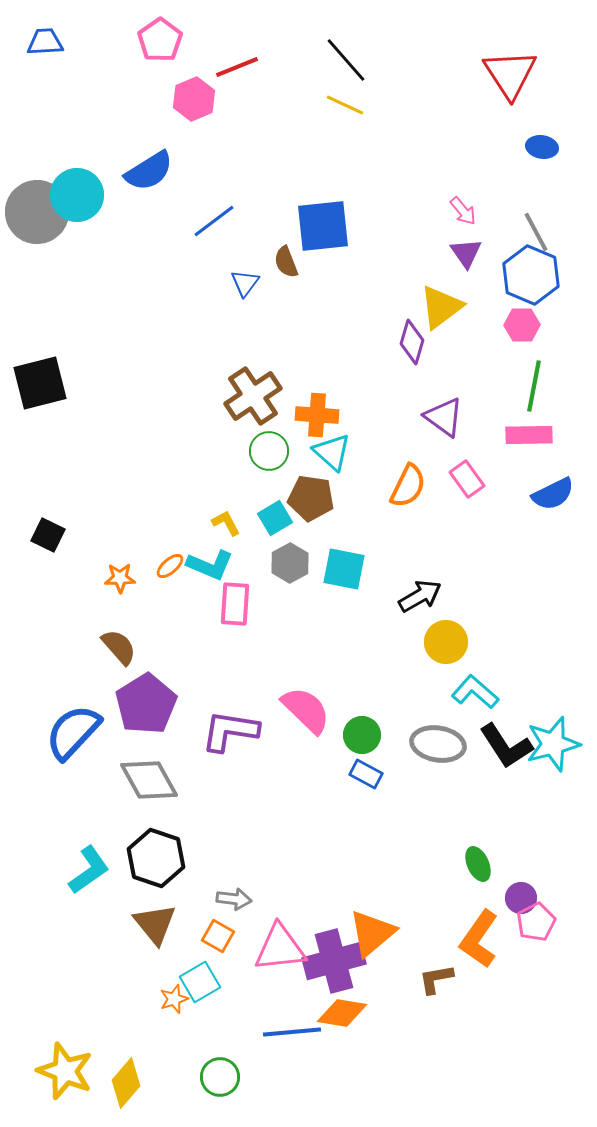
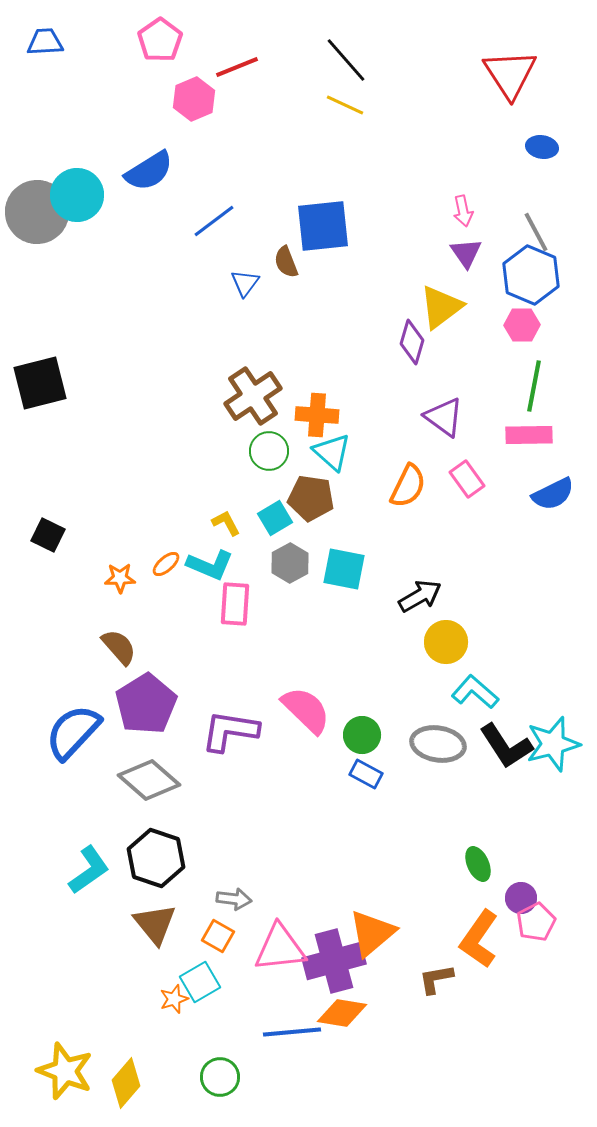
pink arrow at (463, 211): rotated 28 degrees clockwise
orange ellipse at (170, 566): moved 4 px left, 2 px up
gray diamond at (149, 780): rotated 20 degrees counterclockwise
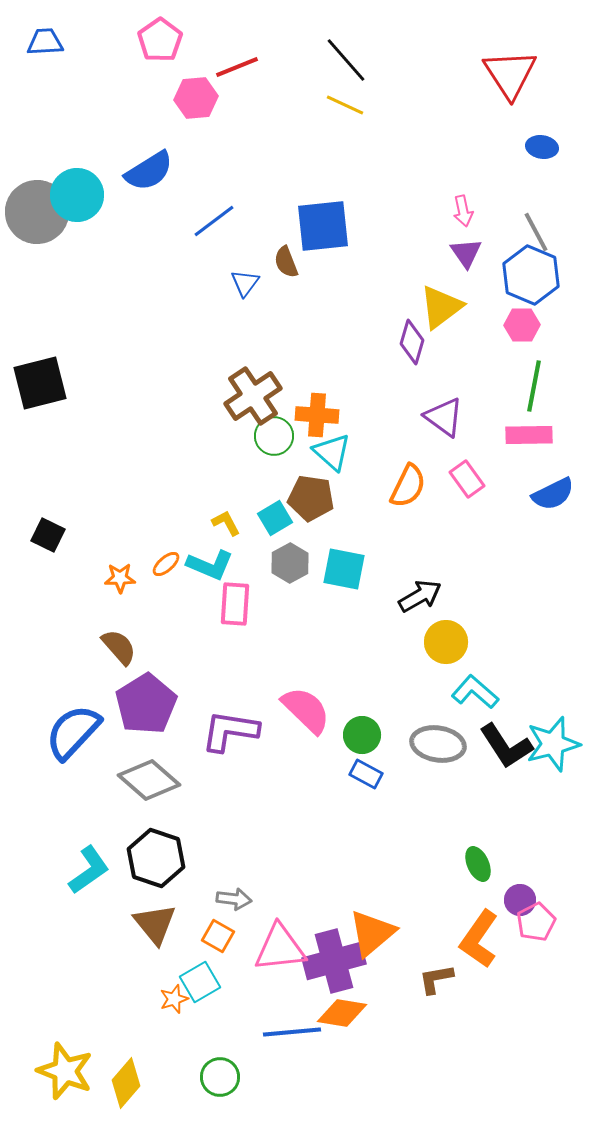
pink hexagon at (194, 99): moved 2 px right, 1 px up; rotated 18 degrees clockwise
green circle at (269, 451): moved 5 px right, 15 px up
purple circle at (521, 898): moved 1 px left, 2 px down
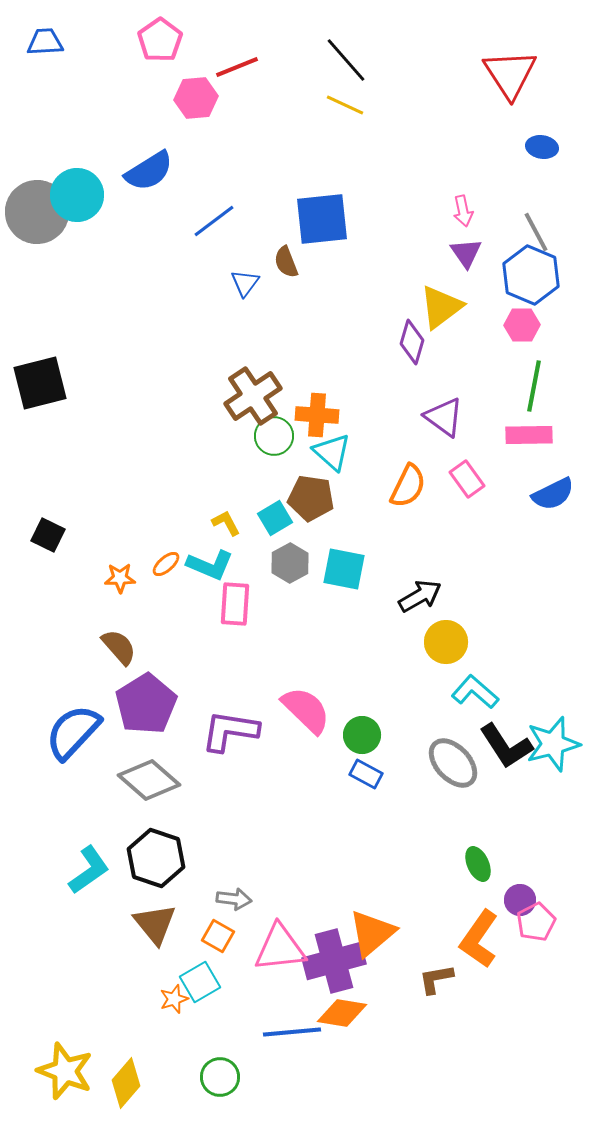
blue square at (323, 226): moved 1 px left, 7 px up
gray ellipse at (438, 744): moved 15 px right, 19 px down; rotated 38 degrees clockwise
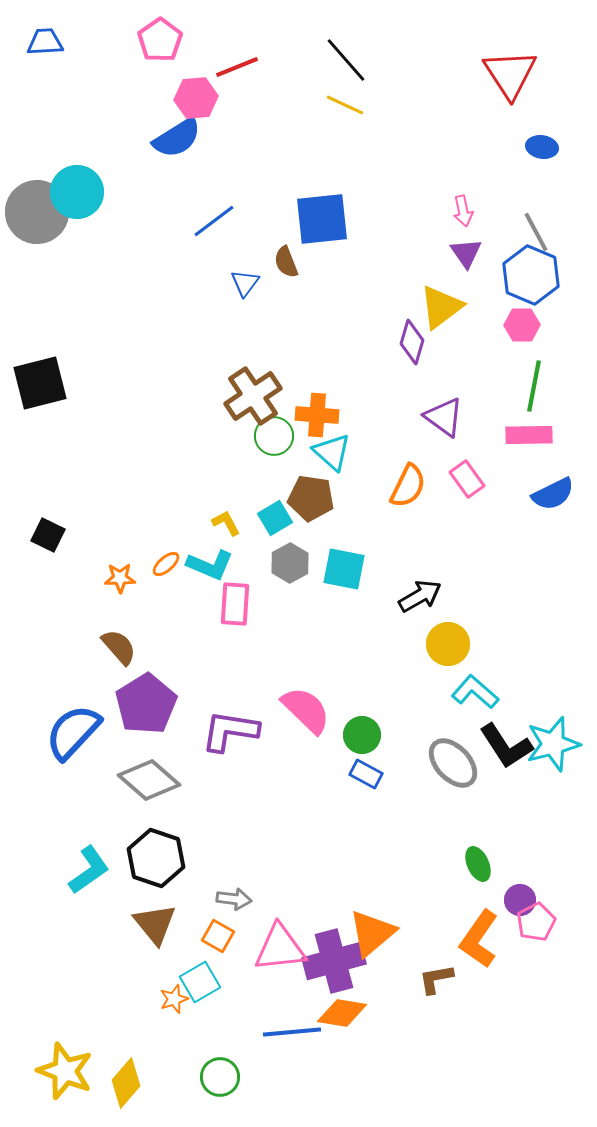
blue semicircle at (149, 171): moved 28 px right, 33 px up
cyan circle at (77, 195): moved 3 px up
yellow circle at (446, 642): moved 2 px right, 2 px down
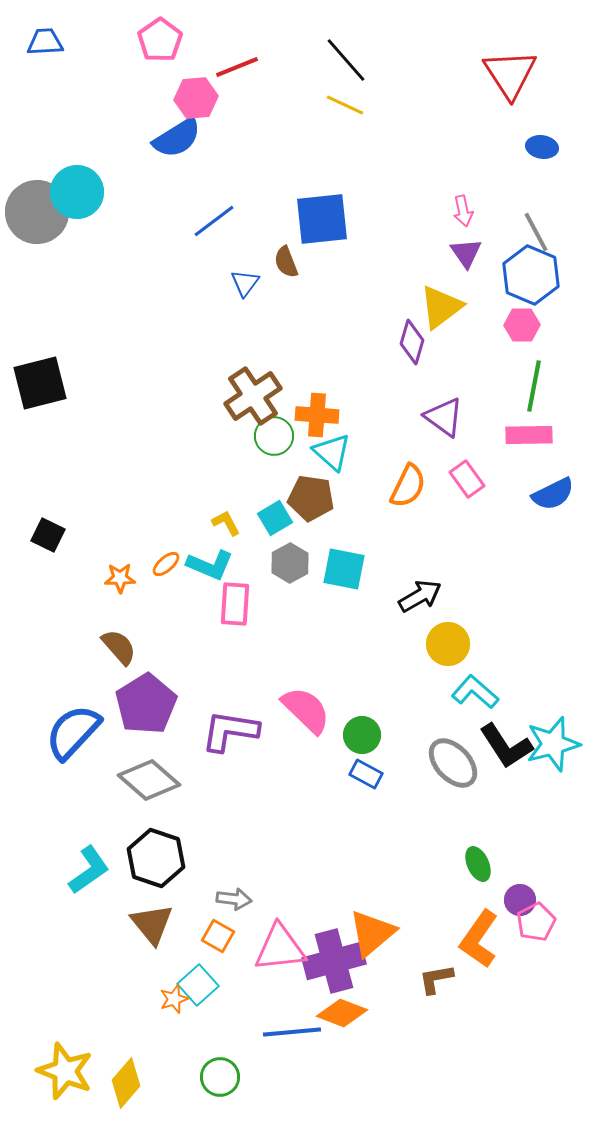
brown triangle at (155, 924): moved 3 px left
cyan square at (200, 982): moved 2 px left, 3 px down; rotated 12 degrees counterclockwise
orange diamond at (342, 1013): rotated 12 degrees clockwise
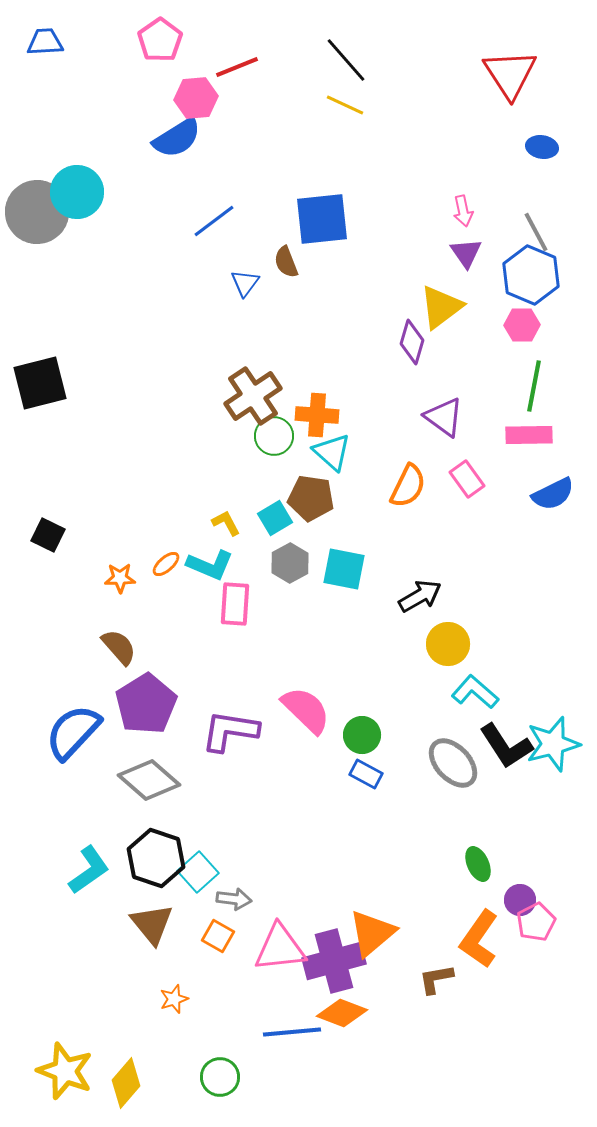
cyan square at (198, 985): moved 113 px up
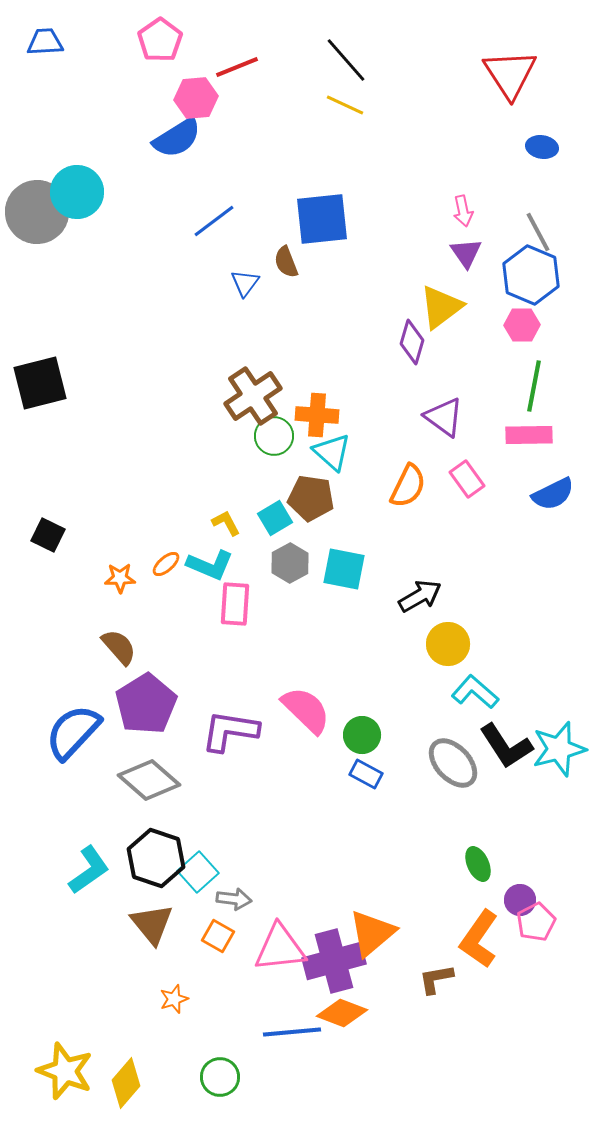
gray line at (536, 232): moved 2 px right
cyan star at (553, 744): moved 6 px right, 5 px down
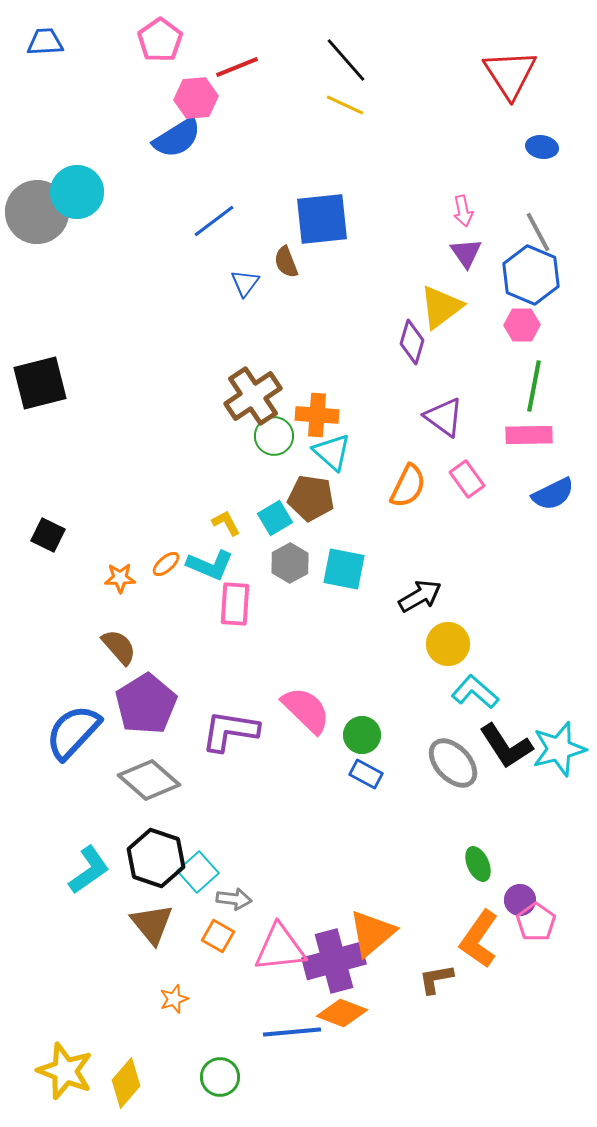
pink pentagon at (536, 922): rotated 9 degrees counterclockwise
